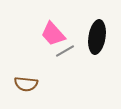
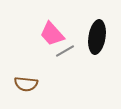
pink trapezoid: moved 1 px left
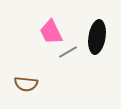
pink trapezoid: moved 1 px left, 2 px up; rotated 16 degrees clockwise
gray line: moved 3 px right, 1 px down
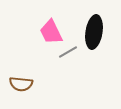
black ellipse: moved 3 px left, 5 px up
brown semicircle: moved 5 px left
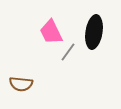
gray line: rotated 24 degrees counterclockwise
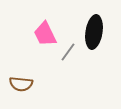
pink trapezoid: moved 6 px left, 2 px down
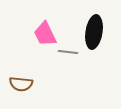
gray line: rotated 60 degrees clockwise
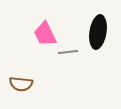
black ellipse: moved 4 px right
gray line: rotated 12 degrees counterclockwise
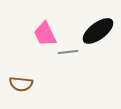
black ellipse: moved 1 px up; rotated 44 degrees clockwise
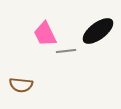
gray line: moved 2 px left, 1 px up
brown semicircle: moved 1 px down
